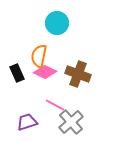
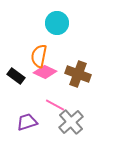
black rectangle: moved 1 px left, 3 px down; rotated 30 degrees counterclockwise
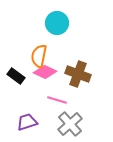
pink line: moved 2 px right, 5 px up; rotated 12 degrees counterclockwise
gray cross: moved 1 px left, 2 px down
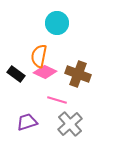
black rectangle: moved 2 px up
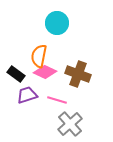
purple trapezoid: moved 27 px up
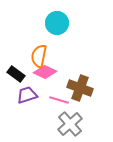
brown cross: moved 2 px right, 14 px down
pink line: moved 2 px right
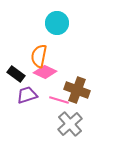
brown cross: moved 3 px left, 2 px down
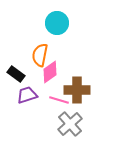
orange semicircle: moved 1 px right, 1 px up
pink diamond: moved 5 px right; rotated 60 degrees counterclockwise
brown cross: rotated 20 degrees counterclockwise
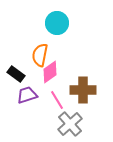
brown cross: moved 6 px right
pink line: moved 2 px left; rotated 42 degrees clockwise
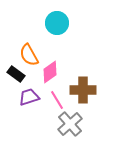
orange semicircle: moved 11 px left; rotated 40 degrees counterclockwise
purple trapezoid: moved 2 px right, 2 px down
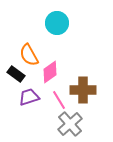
pink line: moved 2 px right
